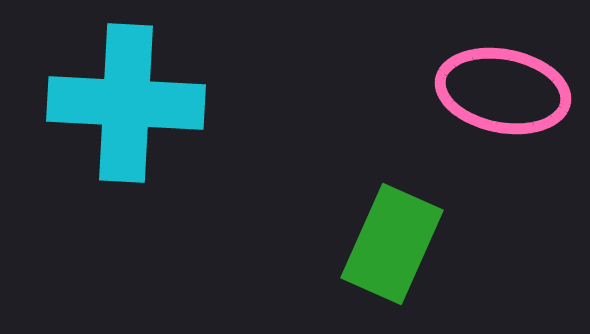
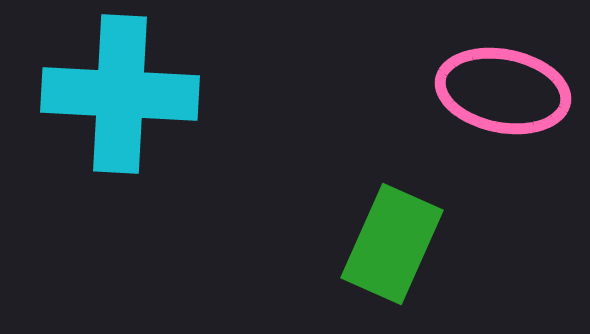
cyan cross: moved 6 px left, 9 px up
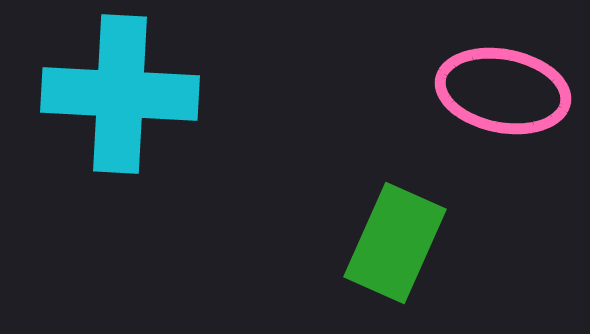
green rectangle: moved 3 px right, 1 px up
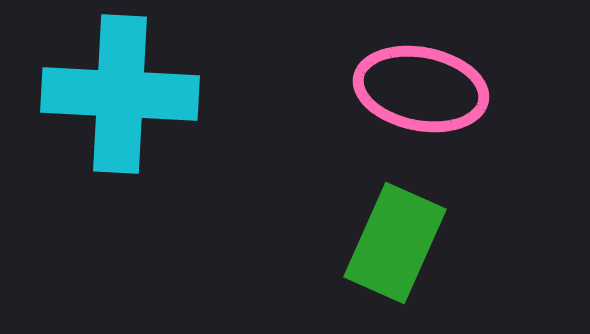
pink ellipse: moved 82 px left, 2 px up
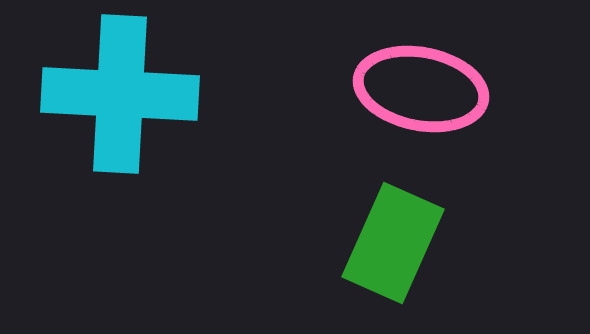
green rectangle: moved 2 px left
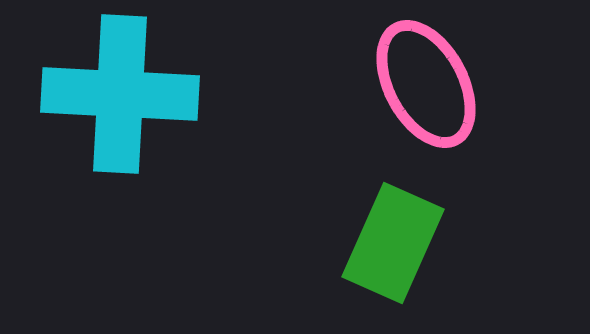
pink ellipse: moved 5 px right, 5 px up; rotated 51 degrees clockwise
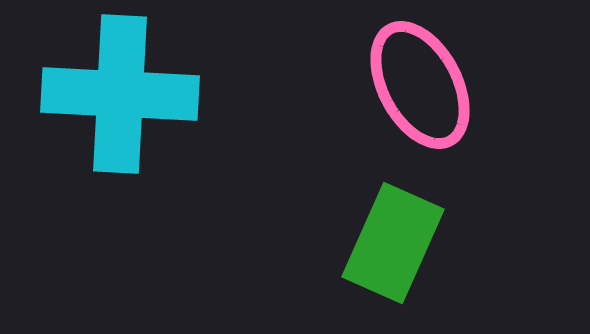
pink ellipse: moved 6 px left, 1 px down
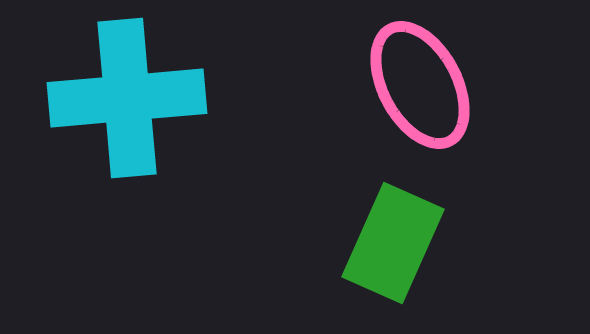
cyan cross: moved 7 px right, 4 px down; rotated 8 degrees counterclockwise
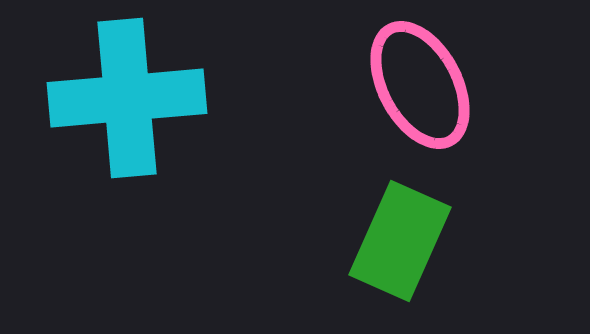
green rectangle: moved 7 px right, 2 px up
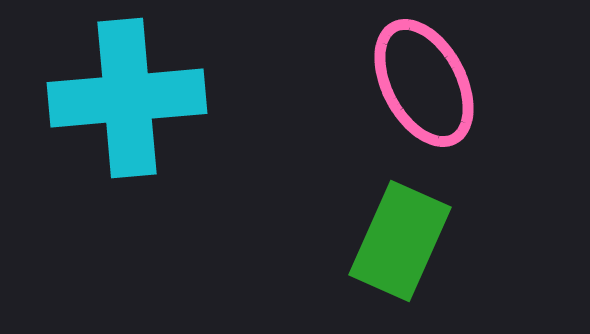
pink ellipse: moved 4 px right, 2 px up
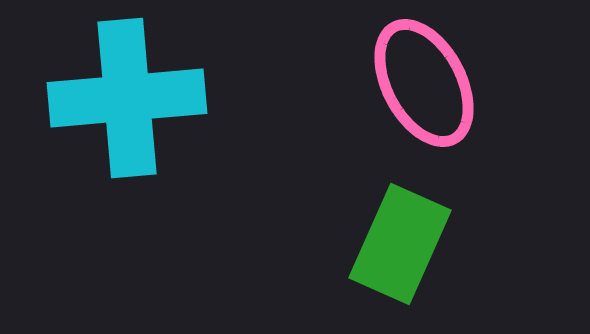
green rectangle: moved 3 px down
